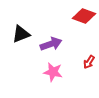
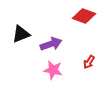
pink star: moved 2 px up
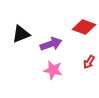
red diamond: moved 11 px down
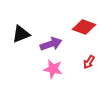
pink star: moved 1 px up
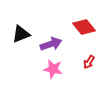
red diamond: rotated 30 degrees clockwise
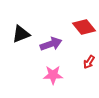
pink star: moved 6 px down; rotated 12 degrees counterclockwise
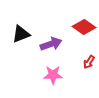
red diamond: rotated 15 degrees counterclockwise
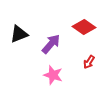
black triangle: moved 2 px left
purple arrow: rotated 30 degrees counterclockwise
pink star: rotated 18 degrees clockwise
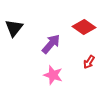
black triangle: moved 5 px left, 6 px up; rotated 30 degrees counterclockwise
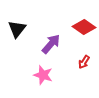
black triangle: moved 3 px right, 1 px down
red arrow: moved 5 px left
pink star: moved 10 px left
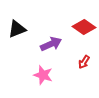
black triangle: rotated 30 degrees clockwise
purple arrow: rotated 25 degrees clockwise
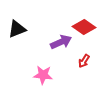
purple arrow: moved 10 px right, 2 px up
red arrow: moved 1 px up
pink star: rotated 12 degrees counterclockwise
